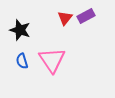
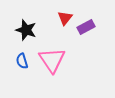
purple rectangle: moved 11 px down
black star: moved 6 px right
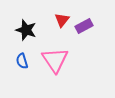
red triangle: moved 3 px left, 2 px down
purple rectangle: moved 2 px left, 1 px up
pink triangle: moved 3 px right
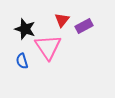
black star: moved 1 px left, 1 px up
pink triangle: moved 7 px left, 13 px up
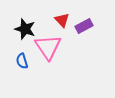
red triangle: rotated 21 degrees counterclockwise
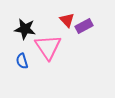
red triangle: moved 5 px right
black star: rotated 10 degrees counterclockwise
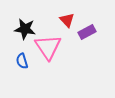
purple rectangle: moved 3 px right, 6 px down
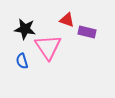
red triangle: rotated 28 degrees counterclockwise
purple rectangle: rotated 42 degrees clockwise
